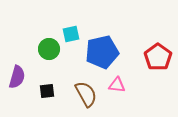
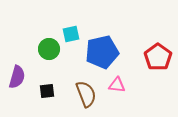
brown semicircle: rotated 8 degrees clockwise
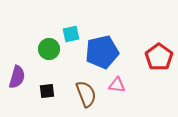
red pentagon: moved 1 px right
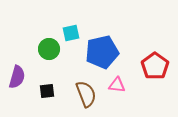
cyan square: moved 1 px up
red pentagon: moved 4 px left, 9 px down
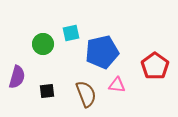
green circle: moved 6 px left, 5 px up
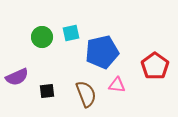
green circle: moved 1 px left, 7 px up
purple semicircle: rotated 50 degrees clockwise
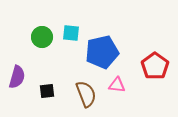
cyan square: rotated 18 degrees clockwise
purple semicircle: rotated 50 degrees counterclockwise
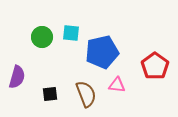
black square: moved 3 px right, 3 px down
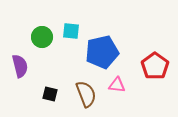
cyan square: moved 2 px up
purple semicircle: moved 3 px right, 11 px up; rotated 30 degrees counterclockwise
black square: rotated 21 degrees clockwise
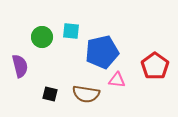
pink triangle: moved 5 px up
brown semicircle: rotated 120 degrees clockwise
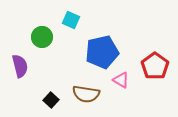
cyan square: moved 11 px up; rotated 18 degrees clockwise
pink triangle: moved 4 px right; rotated 24 degrees clockwise
black square: moved 1 px right, 6 px down; rotated 28 degrees clockwise
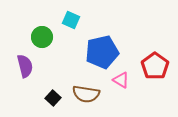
purple semicircle: moved 5 px right
black square: moved 2 px right, 2 px up
